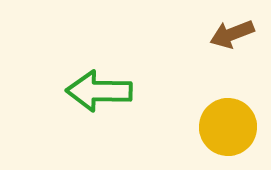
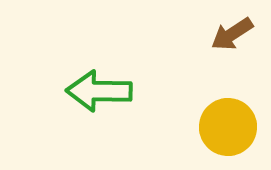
brown arrow: rotated 12 degrees counterclockwise
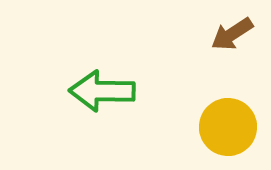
green arrow: moved 3 px right
